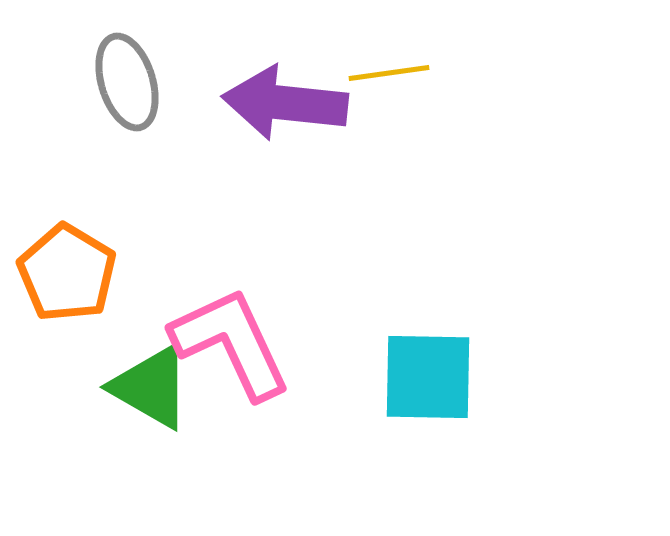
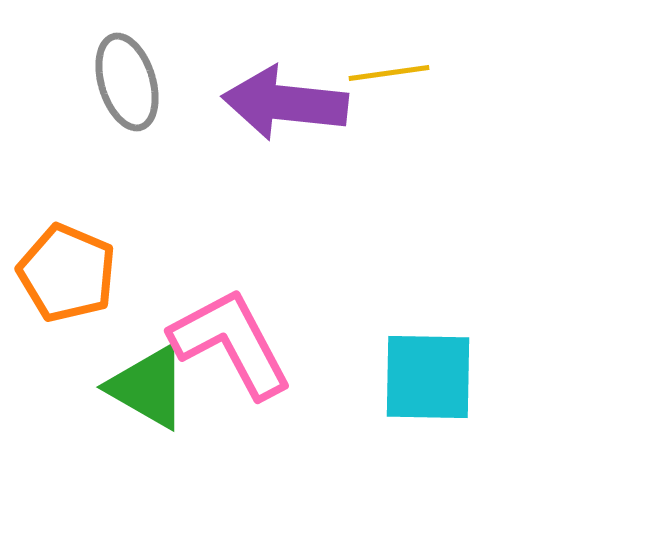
orange pentagon: rotated 8 degrees counterclockwise
pink L-shape: rotated 3 degrees counterclockwise
green triangle: moved 3 px left
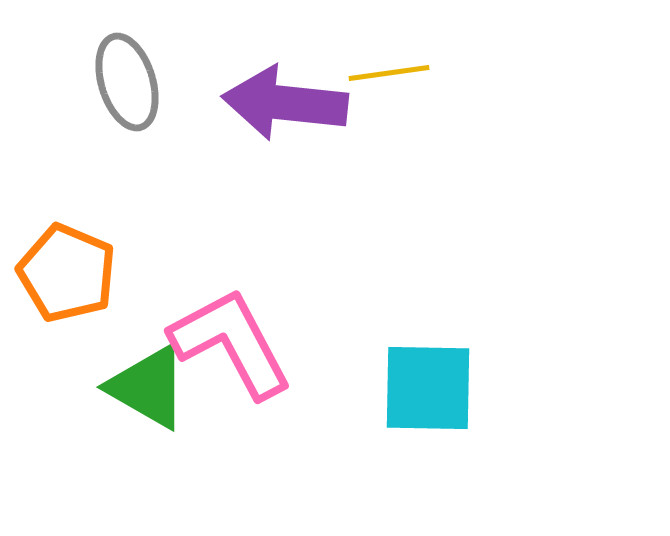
cyan square: moved 11 px down
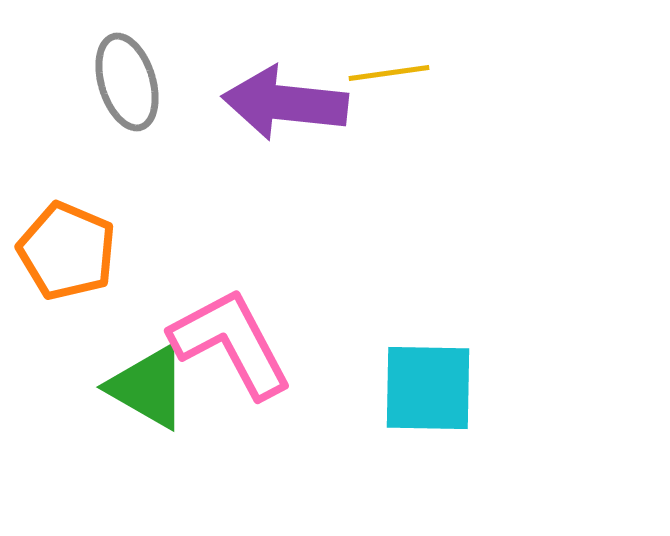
orange pentagon: moved 22 px up
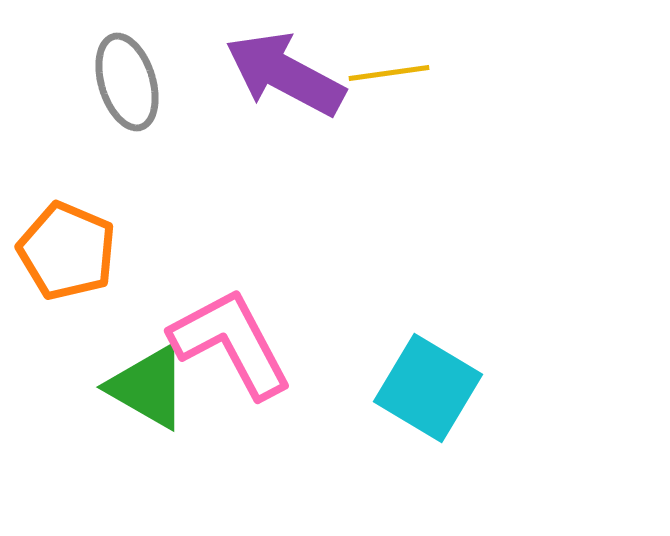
purple arrow: moved 29 px up; rotated 22 degrees clockwise
cyan square: rotated 30 degrees clockwise
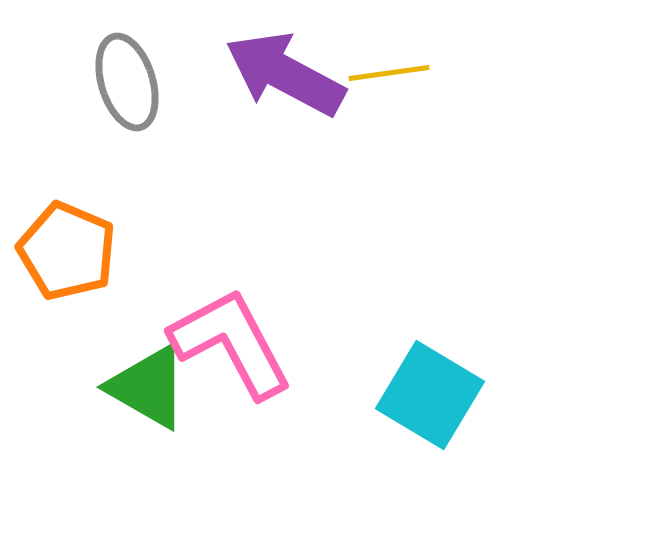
cyan square: moved 2 px right, 7 px down
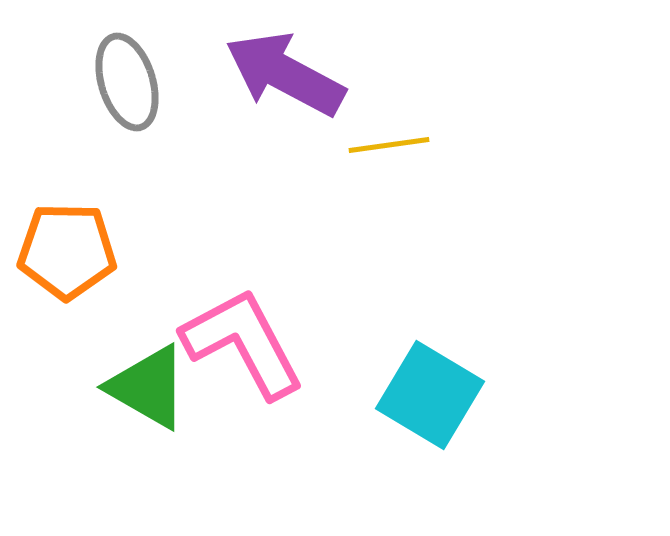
yellow line: moved 72 px down
orange pentagon: rotated 22 degrees counterclockwise
pink L-shape: moved 12 px right
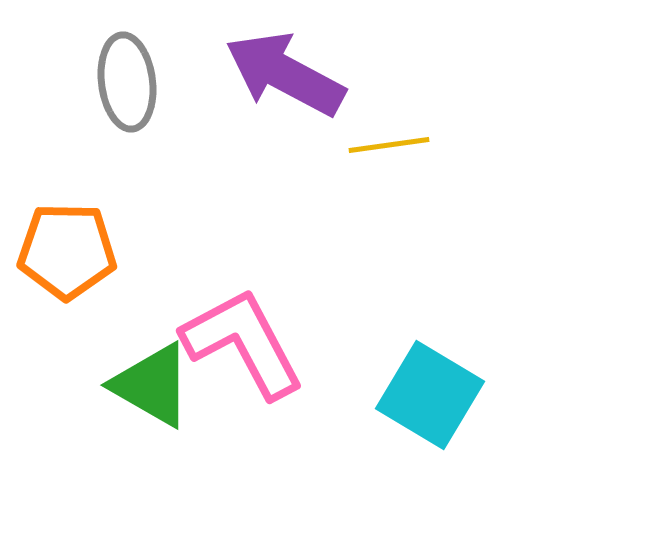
gray ellipse: rotated 10 degrees clockwise
green triangle: moved 4 px right, 2 px up
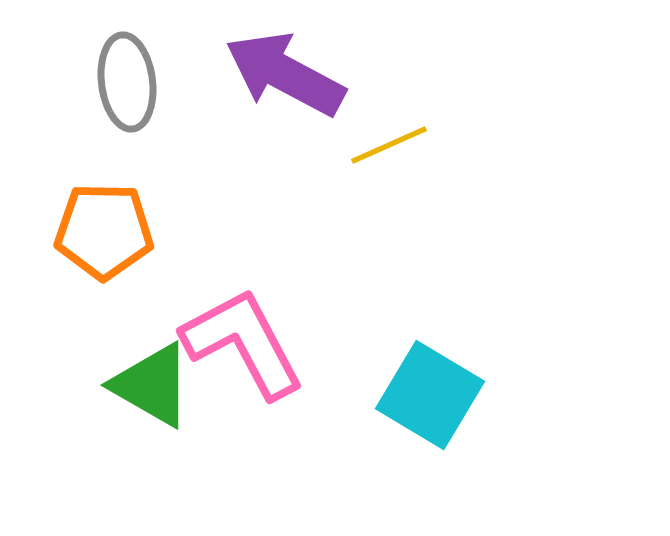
yellow line: rotated 16 degrees counterclockwise
orange pentagon: moved 37 px right, 20 px up
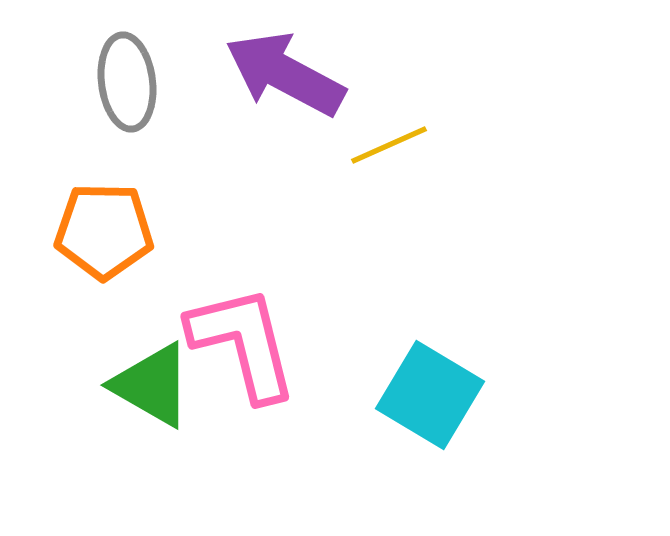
pink L-shape: rotated 14 degrees clockwise
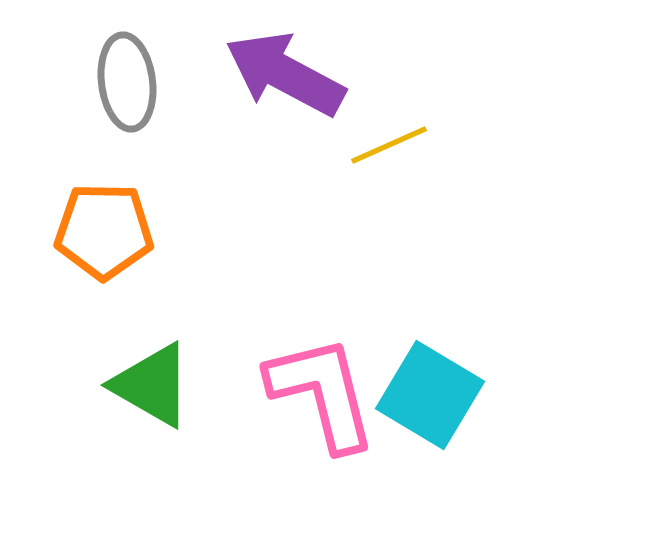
pink L-shape: moved 79 px right, 50 px down
